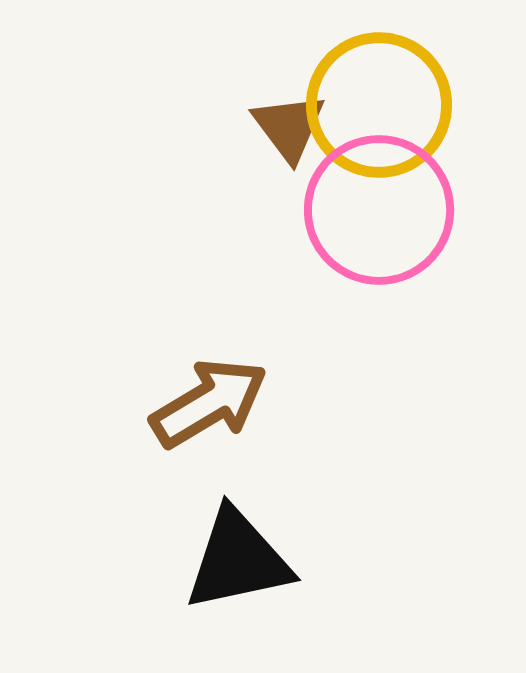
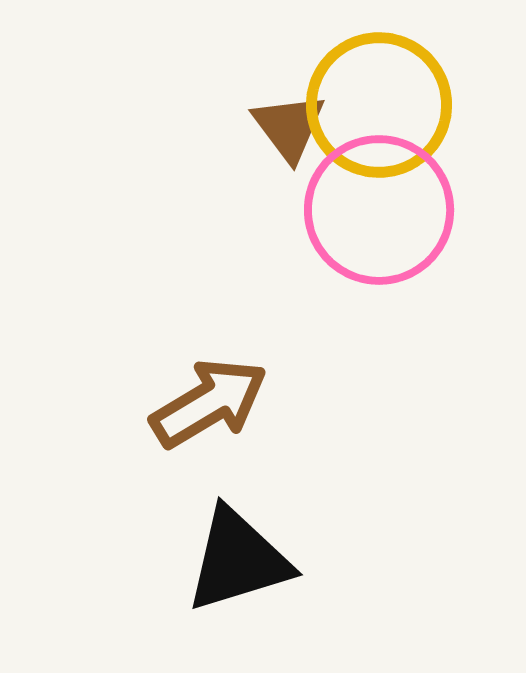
black triangle: rotated 5 degrees counterclockwise
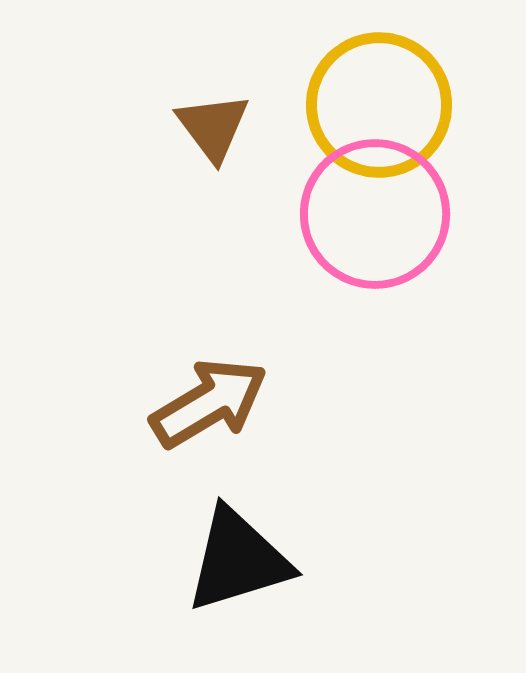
brown triangle: moved 76 px left
pink circle: moved 4 px left, 4 px down
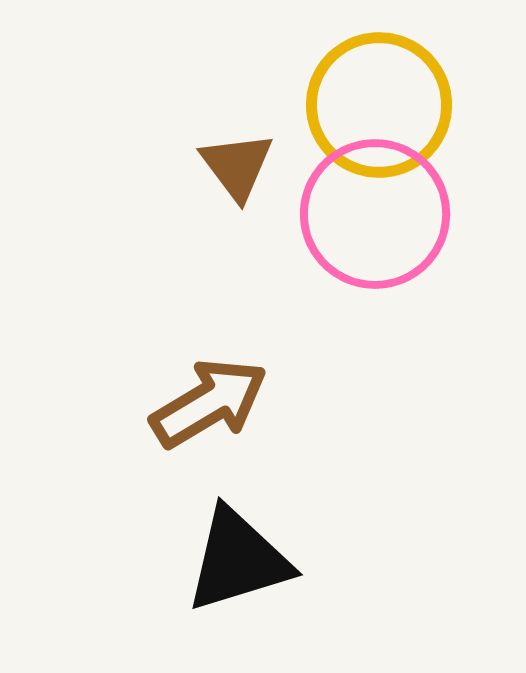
brown triangle: moved 24 px right, 39 px down
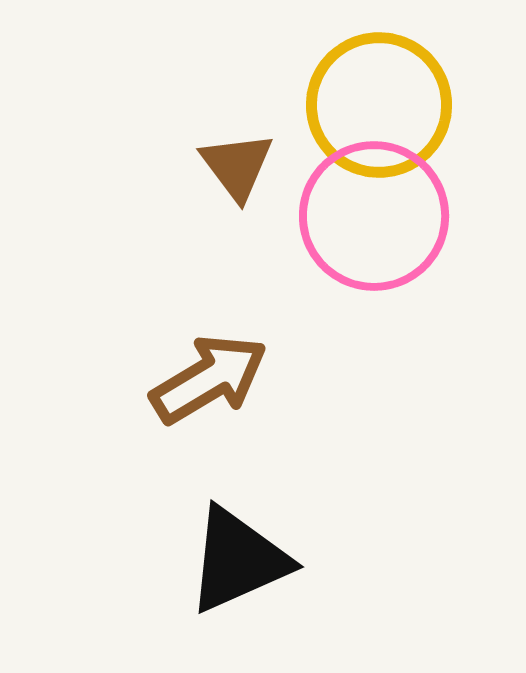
pink circle: moved 1 px left, 2 px down
brown arrow: moved 24 px up
black triangle: rotated 7 degrees counterclockwise
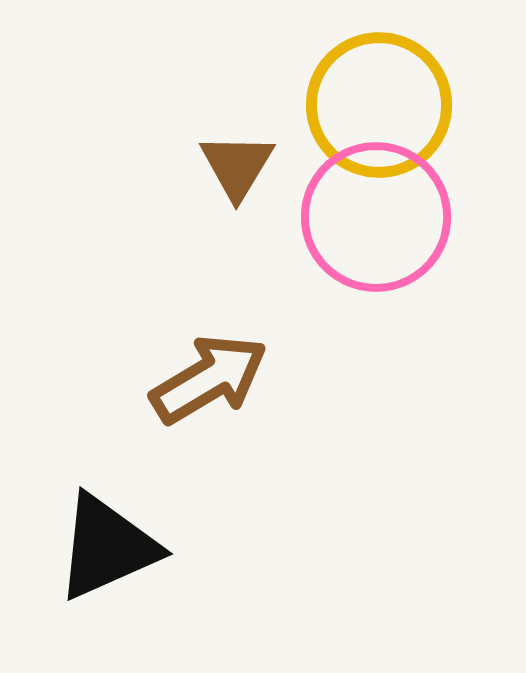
brown triangle: rotated 8 degrees clockwise
pink circle: moved 2 px right, 1 px down
black triangle: moved 131 px left, 13 px up
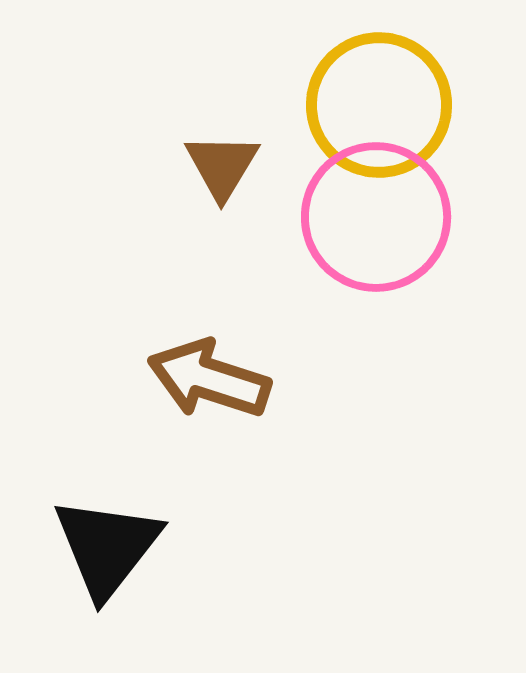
brown triangle: moved 15 px left
brown arrow: rotated 131 degrees counterclockwise
black triangle: rotated 28 degrees counterclockwise
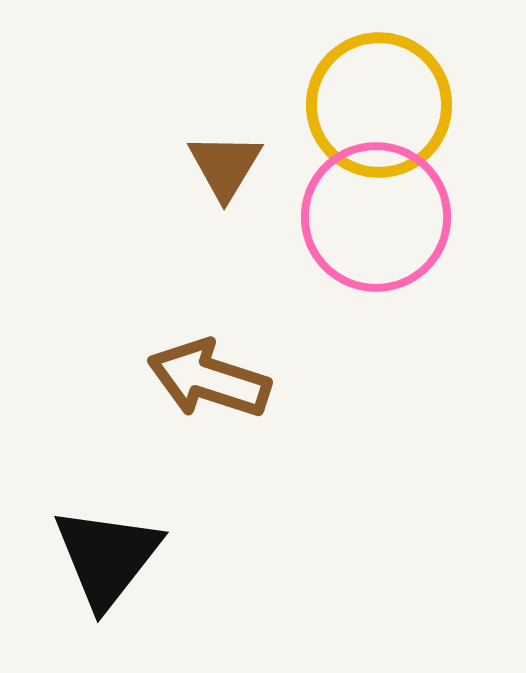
brown triangle: moved 3 px right
black triangle: moved 10 px down
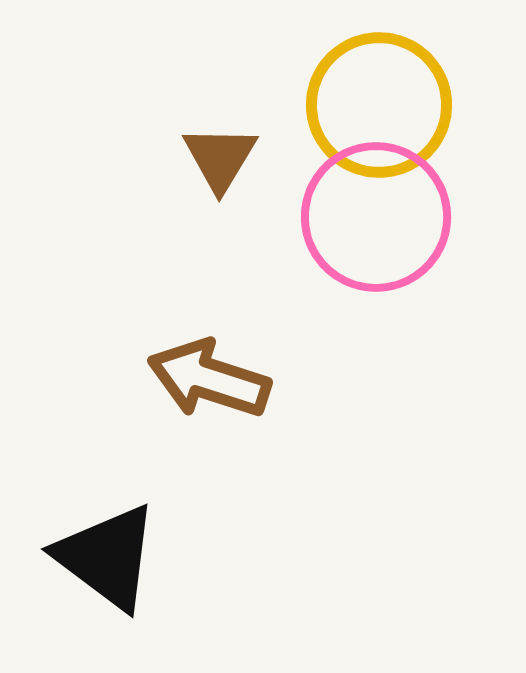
brown triangle: moved 5 px left, 8 px up
black triangle: rotated 31 degrees counterclockwise
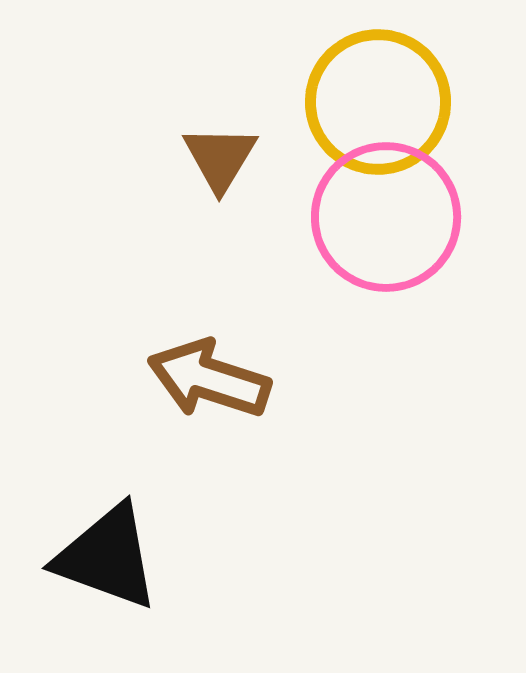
yellow circle: moved 1 px left, 3 px up
pink circle: moved 10 px right
black triangle: rotated 17 degrees counterclockwise
